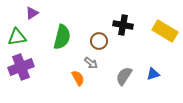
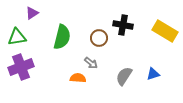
brown circle: moved 3 px up
orange semicircle: rotated 56 degrees counterclockwise
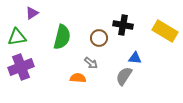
blue triangle: moved 18 px left, 16 px up; rotated 24 degrees clockwise
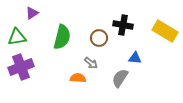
gray semicircle: moved 4 px left, 2 px down
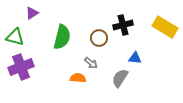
black cross: rotated 24 degrees counterclockwise
yellow rectangle: moved 4 px up
green triangle: moved 2 px left; rotated 24 degrees clockwise
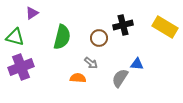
blue triangle: moved 2 px right, 6 px down
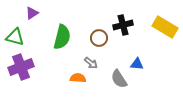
gray semicircle: moved 1 px left, 1 px down; rotated 66 degrees counterclockwise
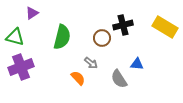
brown circle: moved 3 px right
orange semicircle: rotated 42 degrees clockwise
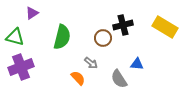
brown circle: moved 1 px right
